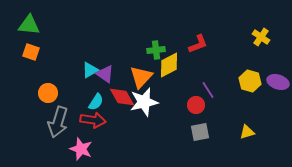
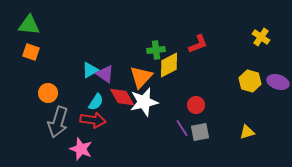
purple line: moved 26 px left, 38 px down
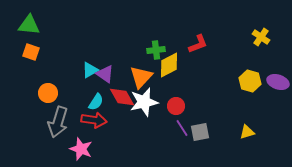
red circle: moved 20 px left, 1 px down
red arrow: moved 1 px right
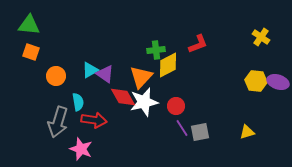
yellow diamond: moved 1 px left
yellow hexagon: moved 6 px right; rotated 10 degrees counterclockwise
orange circle: moved 8 px right, 17 px up
red diamond: moved 1 px right
cyan semicircle: moved 18 px left; rotated 42 degrees counterclockwise
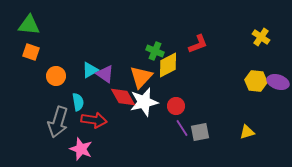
green cross: moved 1 px left, 1 px down; rotated 30 degrees clockwise
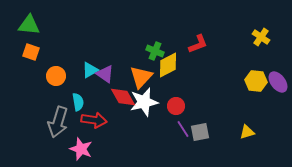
purple ellipse: rotated 35 degrees clockwise
purple line: moved 1 px right, 1 px down
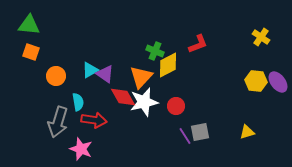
purple line: moved 2 px right, 7 px down
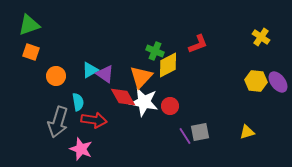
green triangle: rotated 25 degrees counterclockwise
white star: rotated 24 degrees clockwise
red circle: moved 6 px left
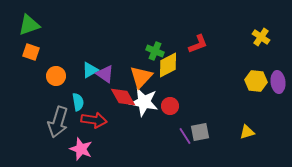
purple ellipse: rotated 30 degrees clockwise
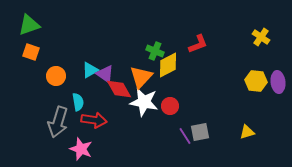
red diamond: moved 4 px left, 8 px up
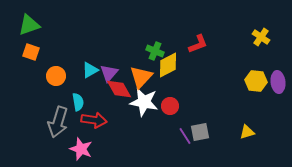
purple triangle: moved 4 px right, 1 px up; rotated 36 degrees clockwise
